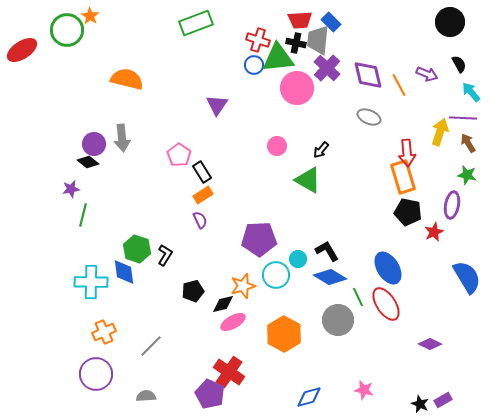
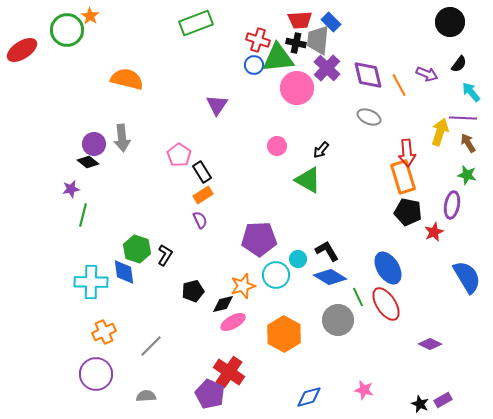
black semicircle at (459, 64): rotated 66 degrees clockwise
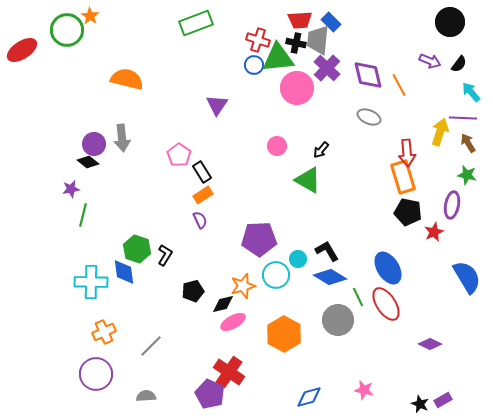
purple arrow at (427, 74): moved 3 px right, 13 px up
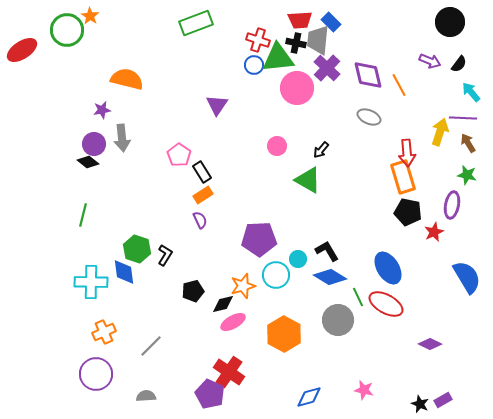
purple star at (71, 189): moved 31 px right, 79 px up
red ellipse at (386, 304): rotated 28 degrees counterclockwise
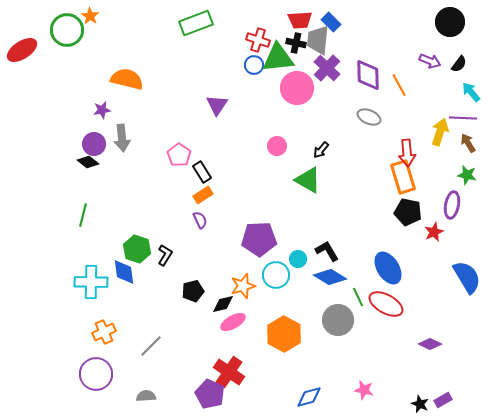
purple diamond at (368, 75): rotated 12 degrees clockwise
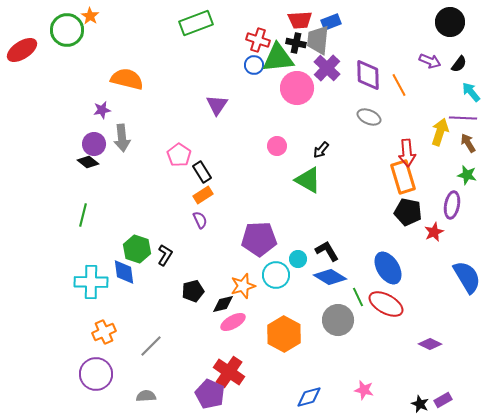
blue rectangle at (331, 22): rotated 66 degrees counterclockwise
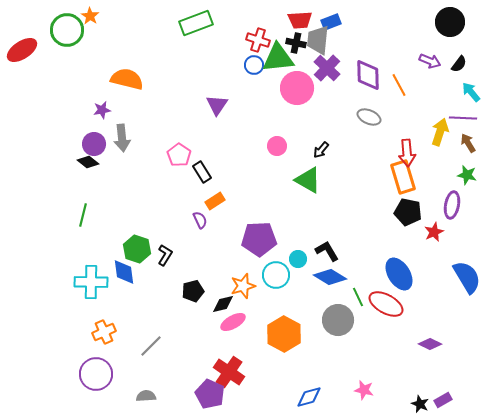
orange rectangle at (203, 195): moved 12 px right, 6 px down
blue ellipse at (388, 268): moved 11 px right, 6 px down
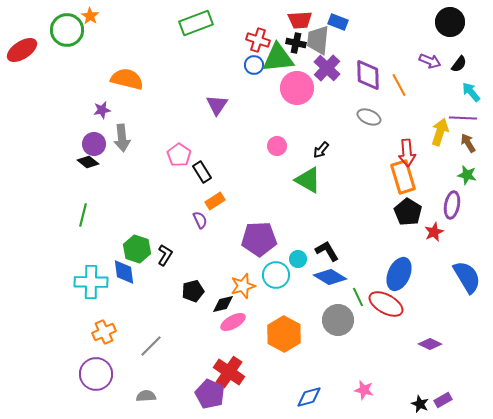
blue rectangle at (331, 22): moved 7 px right; rotated 42 degrees clockwise
black pentagon at (408, 212): rotated 20 degrees clockwise
blue ellipse at (399, 274): rotated 56 degrees clockwise
